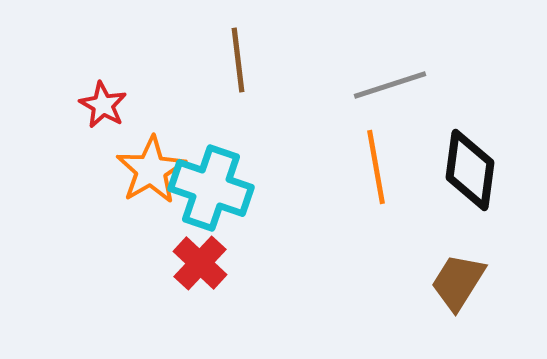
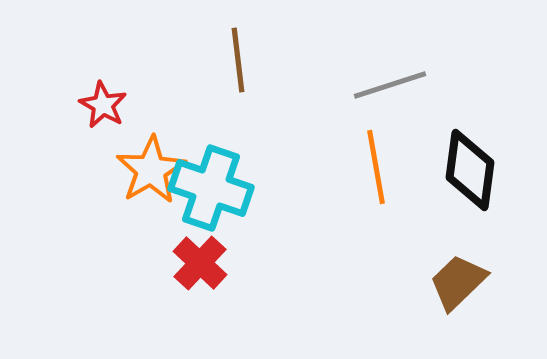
brown trapezoid: rotated 14 degrees clockwise
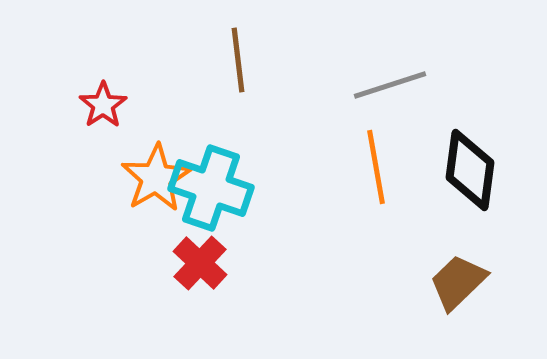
red star: rotated 9 degrees clockwise
orange star: moved 5 px right, 8 px down
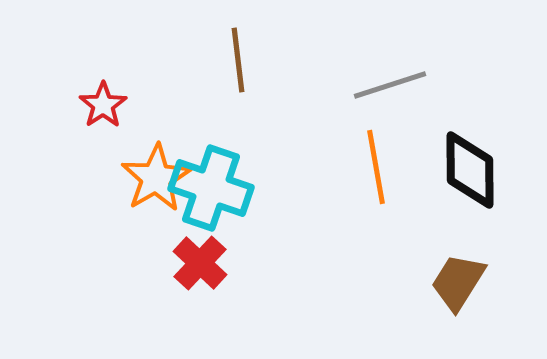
black diamond: rotated 8 degrees counterclockwise
brown trapezoid: rotated 14 degrees counterclockwise
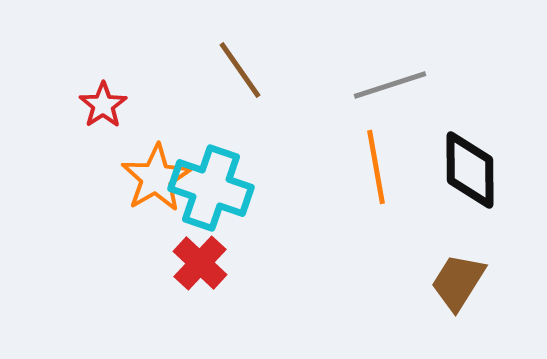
brown line: moved 2 px right, 10 px down; rotated 28 degrees counterclockwise
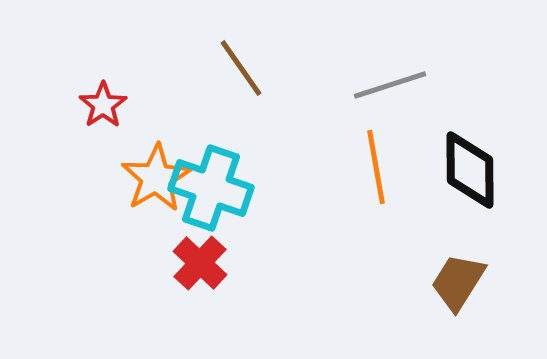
brown line: moved 1 px right, 2 px up
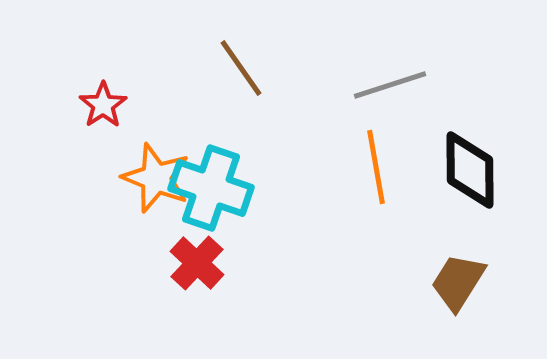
orange star: rotated 20 degrees counterclockwise
red cross: moved 3 px left
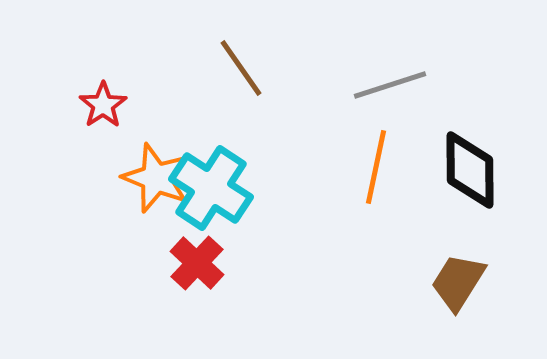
orange line: rotated 22 degrees clockwise
cyan cross: rotated 14 degrees clockwise
